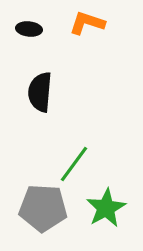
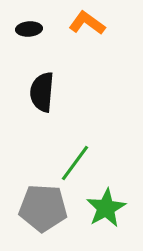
orange L-shape: rotated 18 degrees clockwise
black ellipse: rotated 10 degrees counterclockwise
black semicircle: moved 2 px right
green line: moved 1 px right, 1 px up
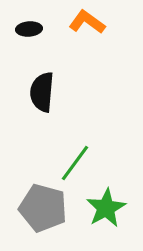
orange L-shape: moved 1 px up
gray pentagon: rotated 12 degrees clockwise
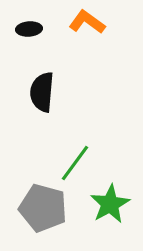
green star: moved 4 px right, 4 px up
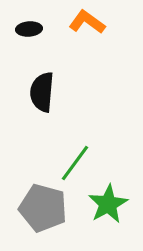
green star: moved 2 px left
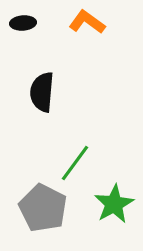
black ellipse: moved 6 px left, 6 px up
green star: moved 6 px right
gray pentagon: rotated 12 degrees clockwise
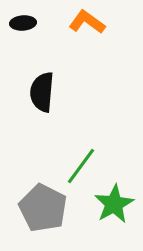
green line: moved 6 px right, 3 px down
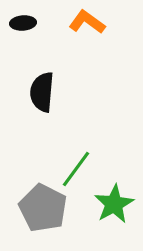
green line: moved 5 px left, 3 px down
